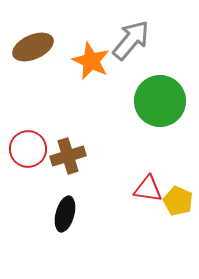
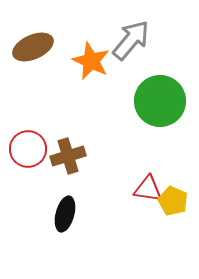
yellow pentagon: moved 5 px left
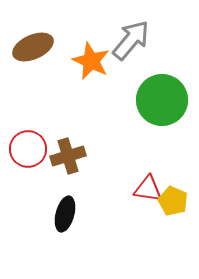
green circle: moved 2 px right, 1 px up
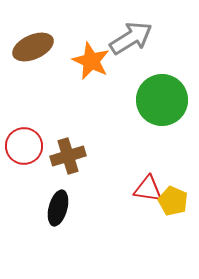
gray arrow: moved 2 px up; rotated 18 degrees clockwise
red circle: moved 4 px left, 3 px up
black ellipse: moved 7 px left, 6 px up
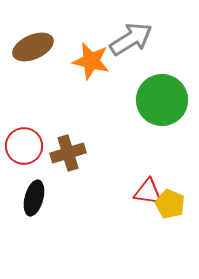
gray arrow: moved 1 px down
orange star: rotated 12 degrees counterclockwise
brown cross: moved 3 px up
red triangle: moved 3 px down
yellow pentagon: moved 3 px left, 3 px down
black ellipse: moved 24 px left, 10 px up
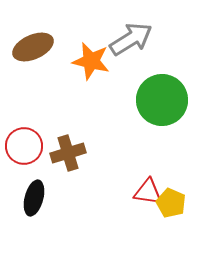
yellow pentagon: moved 1 px right, 1 px up
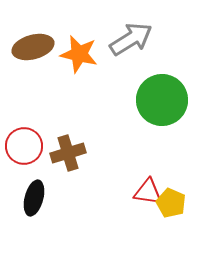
brown ellipse: rotated 9 degrees clockwise
orange star: moved 12 px left, 7 px up
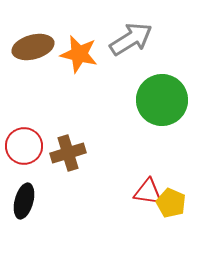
black ellipse: moved 10 px left, 3 px down
